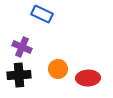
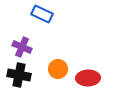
black cross: rotated 15 degrees clockwise
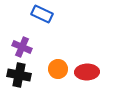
red ellipse: moved 1 px left, 6 px up
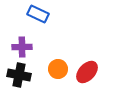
blue rectangle: moved 4 px left
purple cross: rotated 24 degrees counterclockwise
red ellipse: rotated 45 degrees counterclockwise
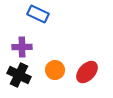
orange circle: moved 3 px left, 1 px down
black cross: rotated 15 degrees clockwise
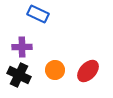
red ellipse: moved 1 px right, 1 px up
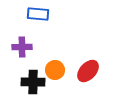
blue rectangle: rotated 20 degrees counterclockwise
black cross: moved 14 px right, 7 px down; rotated 25 degrees counterclockwise
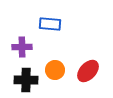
blue rectangle: moved 12 px right, 10 px down
black cross: moved 7 px left, 2 px up
